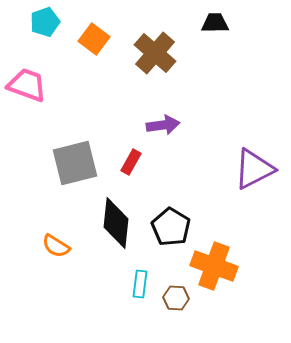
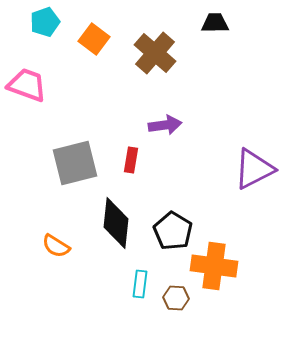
purple arrow: moved 2 px right
red rectangle: moved 2 px up; rotated 20 degrees counterclockwise
black pentagon: moved 2 px right, 4 px down
orange cross: rotated 12 degrees counterclockwise
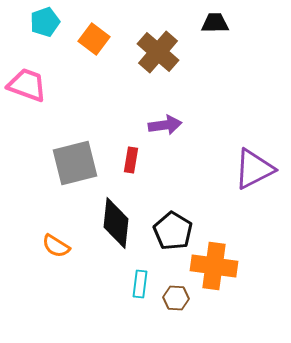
brown cross: moved 3 px right, 1 px up
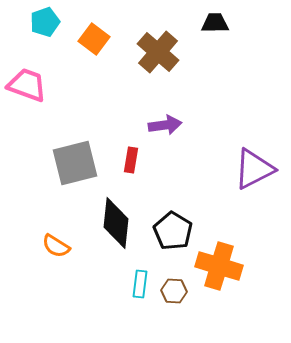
orange cross: moved 5 px right; rotated 9 degrees clockwise
brown hexagon: moved 2 px left, 7 px up
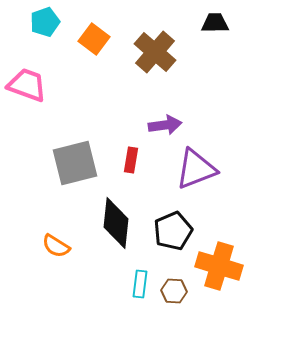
brown cross: moved 3 px left
purple triangle: moved 58 px left; rotated 6 degrees clockwise
black pentagon: rotated 18 degrees clockwise
